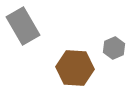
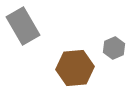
brown hexagon: rotated 9 degrees counterclockwise
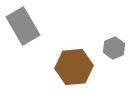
brown hexagon: moved 1 px left, 1 px up
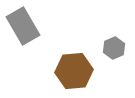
brown hexagon: moved 4 px down
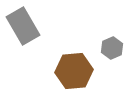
gray hexagon: moved 2 px left
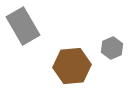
brown hexagon: moved 2 px left, 5 px up
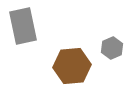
gray rectangle: rotated 18 degrees clockwise
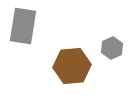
gray rectangle: rotated 21 degrees clockwise
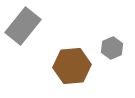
gray rectangle: rotated 30 degrees clockwise
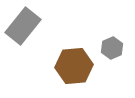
brown hexagon: moved 2 px right
